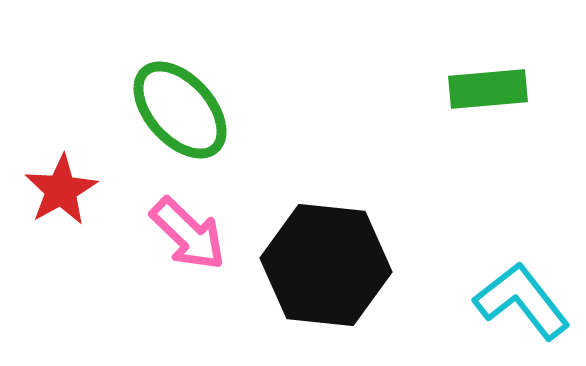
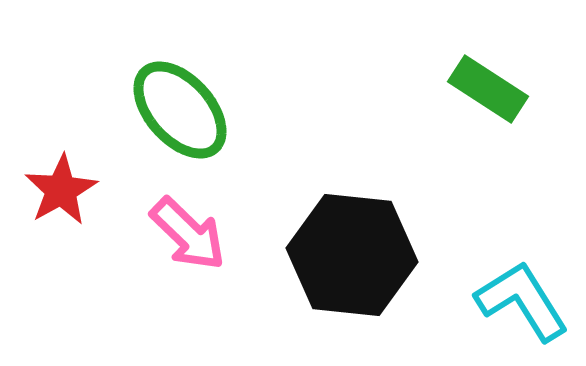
green rectangle: rotated 38 degrees clockwise
black hexagon: moved 26 px right, 10 px up
cyan L-shape: rotated 6 degrees clockwise
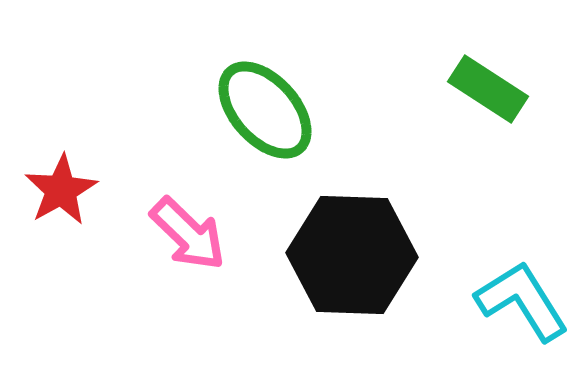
green ellipse: moved 85 px right
black hexagon: rotated 4 degrees counterclockwise
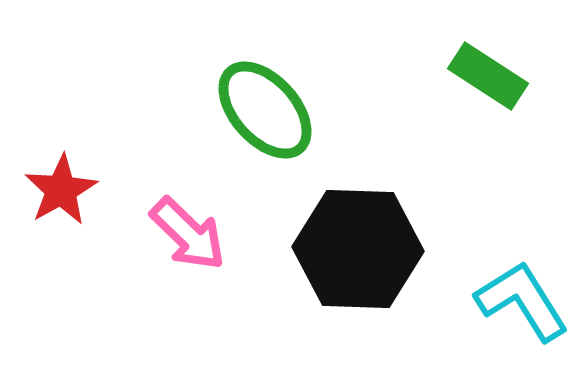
green rectangle: moved 13 px up
black hexagon: moved 6 px right, 6 px up
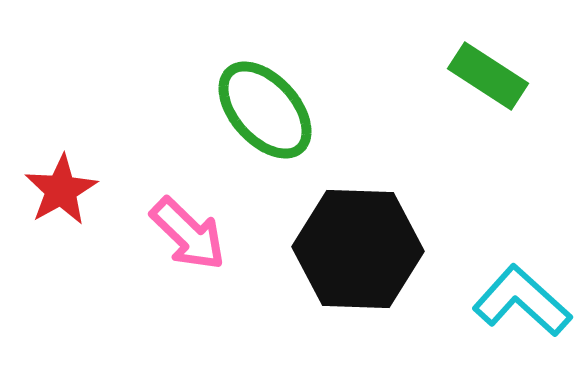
cyan L-shape: rotated 16 degrees counterclockwise
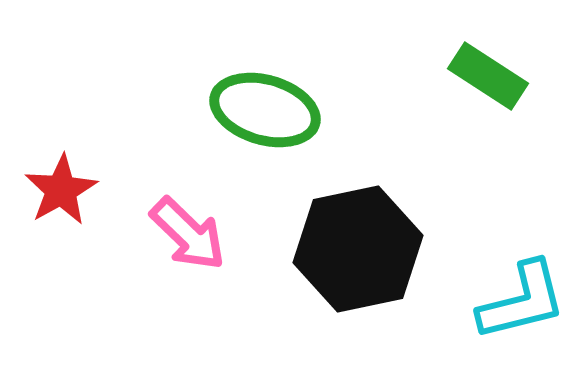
green ellipse: rotated 32 degrees counterclockwise
black hexagon: rotated 14 degrees counterclockwise
cyan L-shape: rotated 124 degrees clockwise
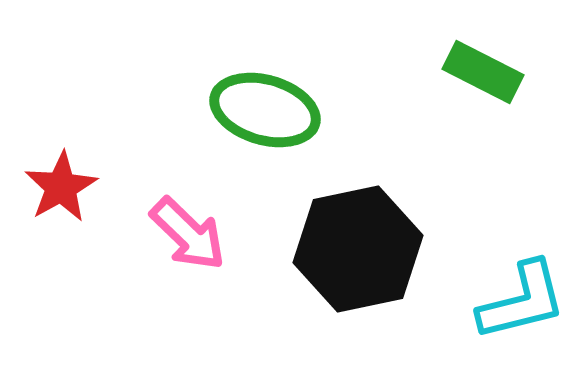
green rectangle: moved 5 px left, 4 px up; rotated 6 degrees counterclockwise
red star: moved 3 px up
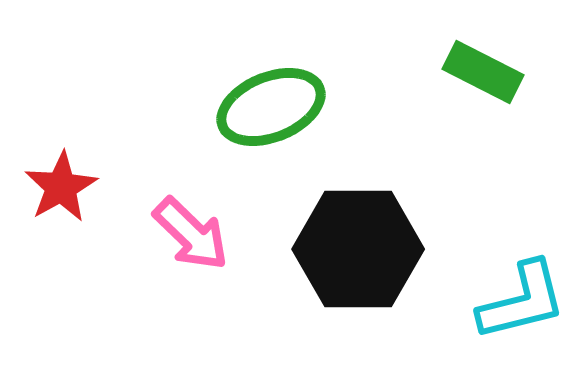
green ellipse: moved 6 px right, 3 px up; rotated 38 degrees counterclockwise
pink arrow: moved 3 px right
black hexagon: rotated 12 degrees clockwise
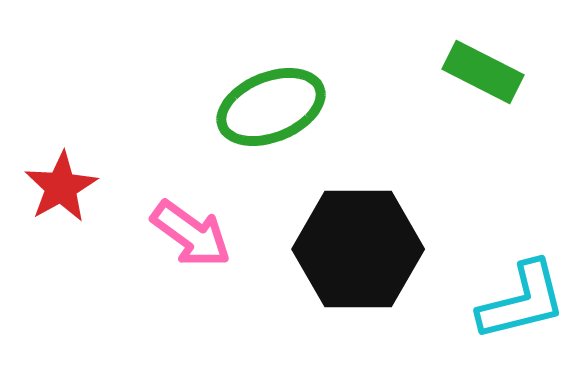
pink arrow: rotated 8 degrees counterclockwise
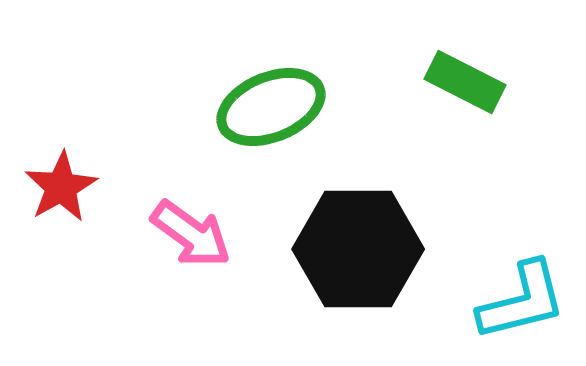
green rectangle: moved 18 px left, 10 px down
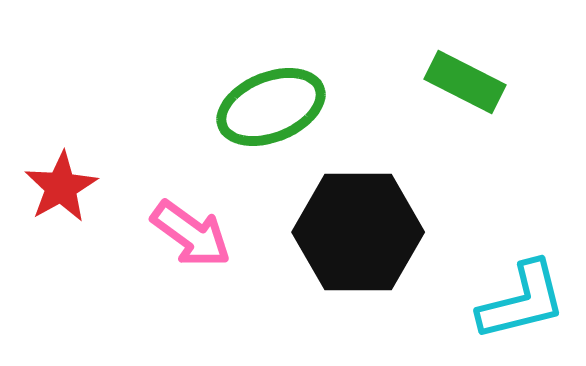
black hexagon: moved 17 px up
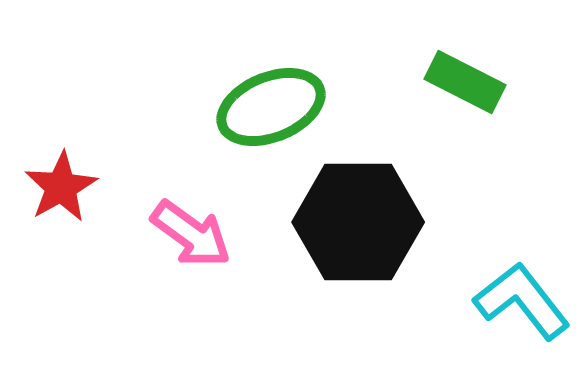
black hexagon: moved 10 px up
cyan L-shape: rotated 114 degrees counterclockwise
